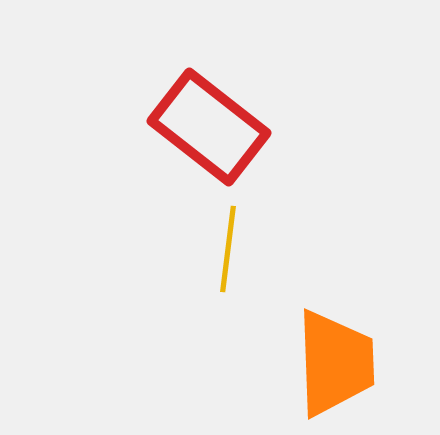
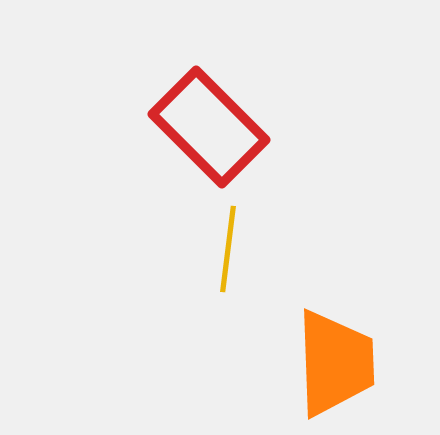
red rectangle: rotated 7 degrees clockwise
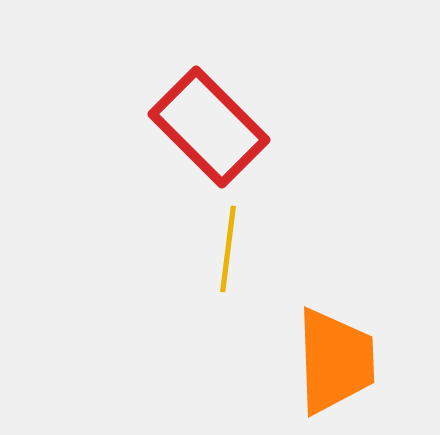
orange trapezoid: moved 2 px up
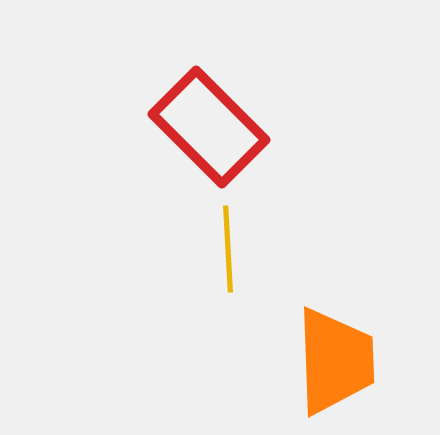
yellow line: rotated 10 degrees counterclockwise
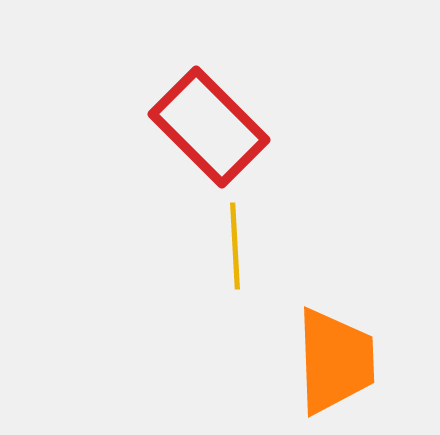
yellow line: moved 7 px right, 3 px up
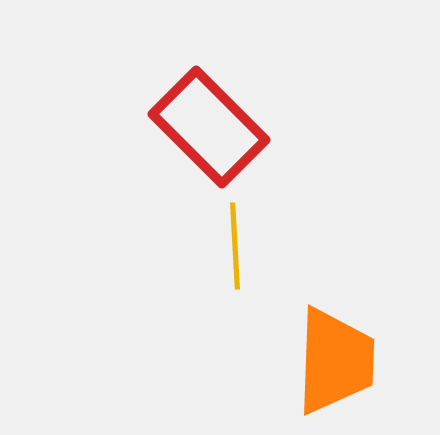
orange trapezoid: rotated 4 degrees clockwise
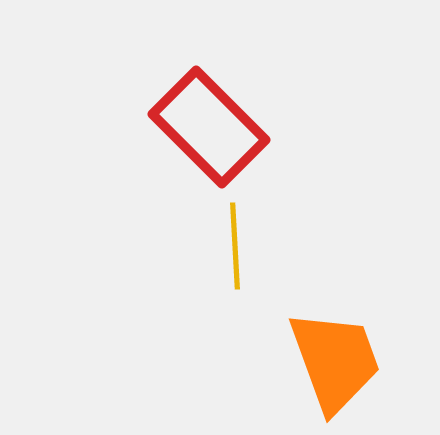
orange trapezoid: rotated 22 degrees counterclockwise
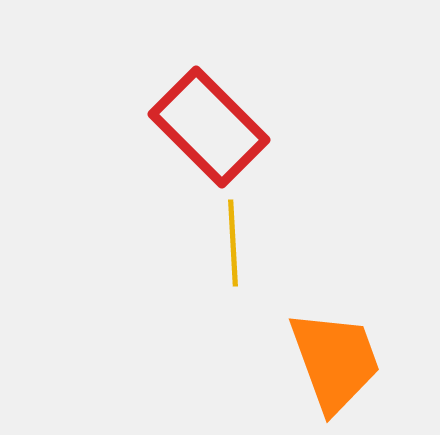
yellow line: moved 2 px left, 3 px up
